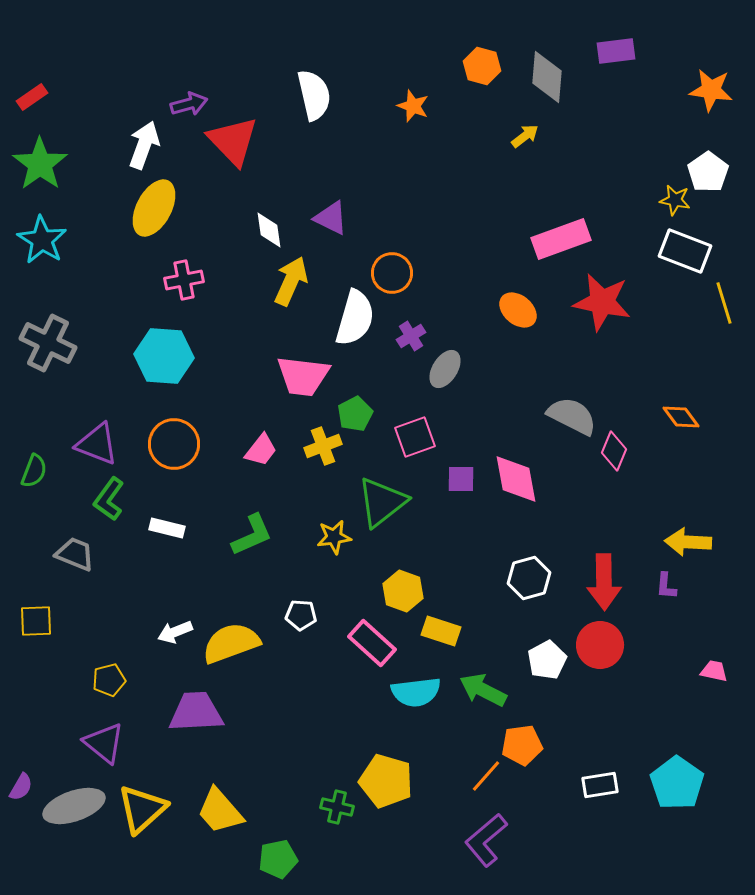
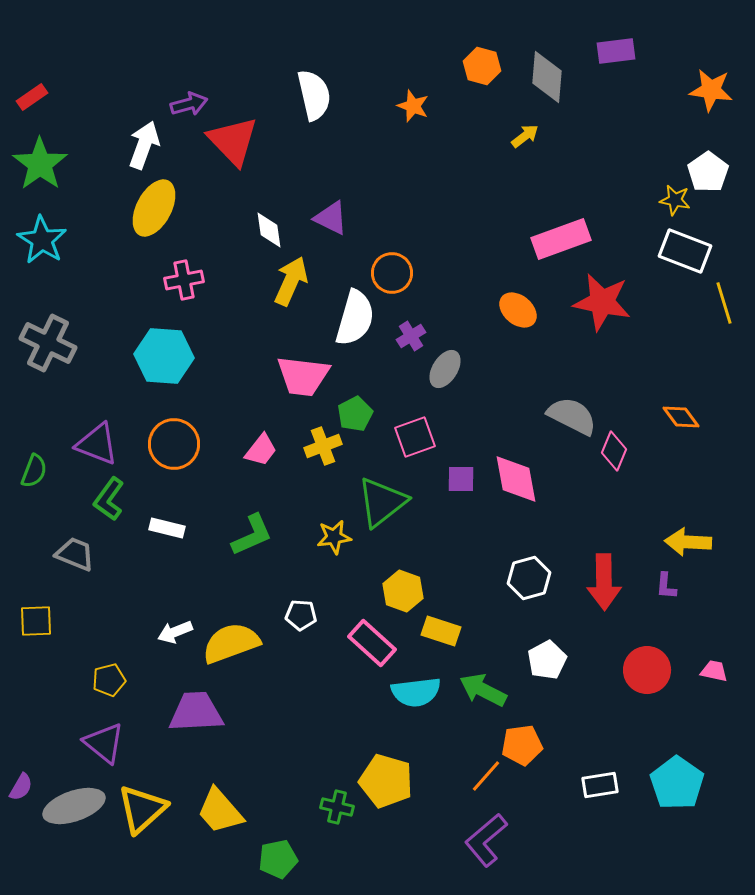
red circle at (600, 645): moved 47 px right, 25 px down
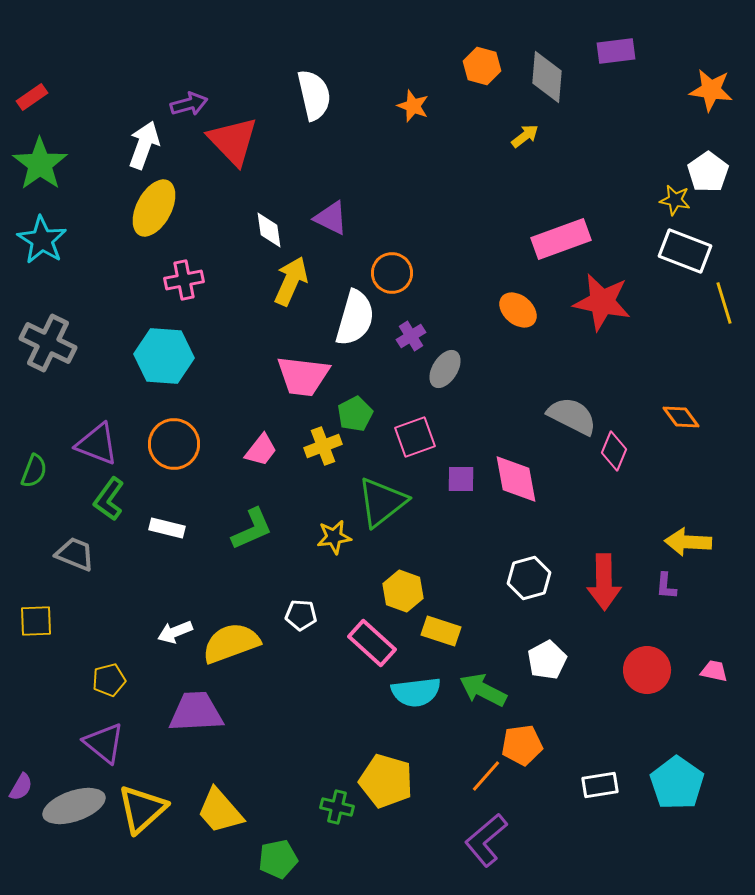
green L-shape at (252, 535): moved 6 px up
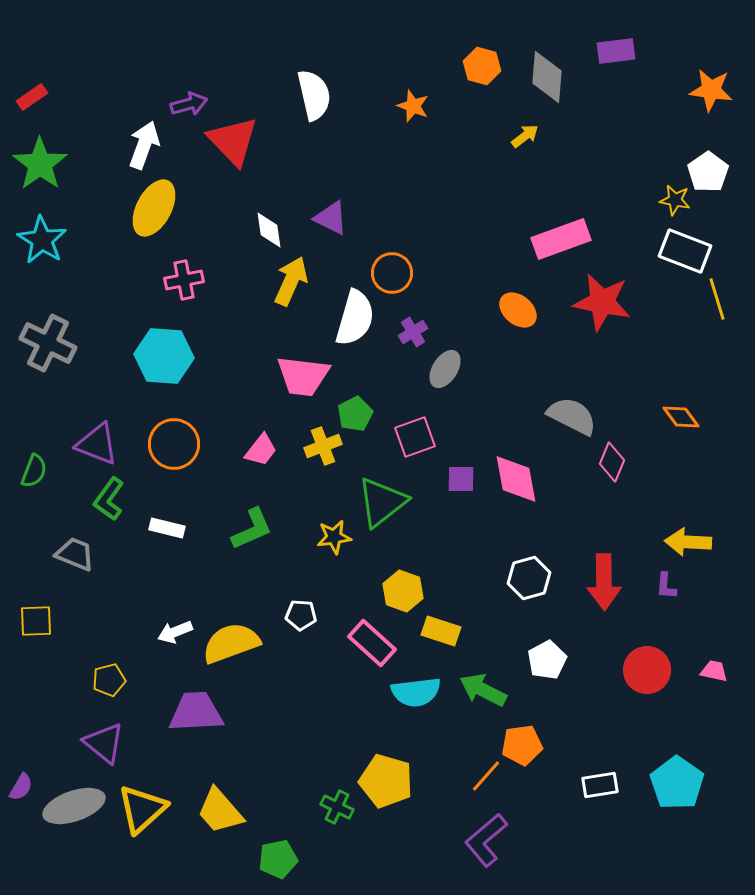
yellow line at (724, 303): moved 7 px left, 4 px up
purple cross at (411, 336): moved 2 px right, 4 px up
pink diamond at (614, 451): moved 2 px left, 11 px down
green cross at (337, 807): rotated 12 degrees clockwise
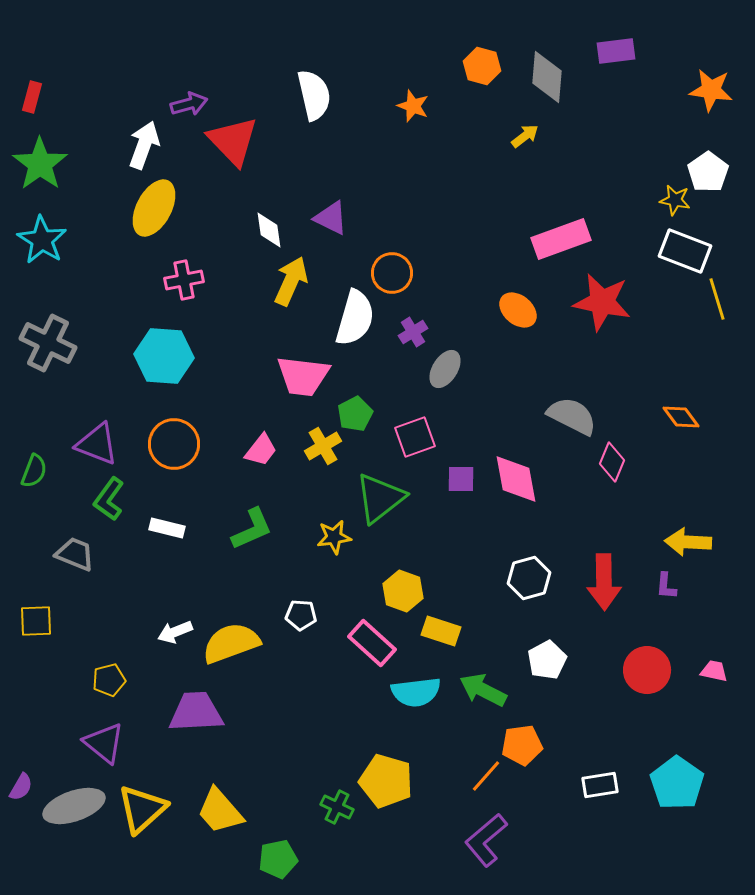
red rectangle at (32, 97): rotated 40 degrees counterclockwise
yellow cross at (323, 446): rotated 9 degrees counterclockwise
green triangle at (382, 502): moved 2 px left, 4 px up
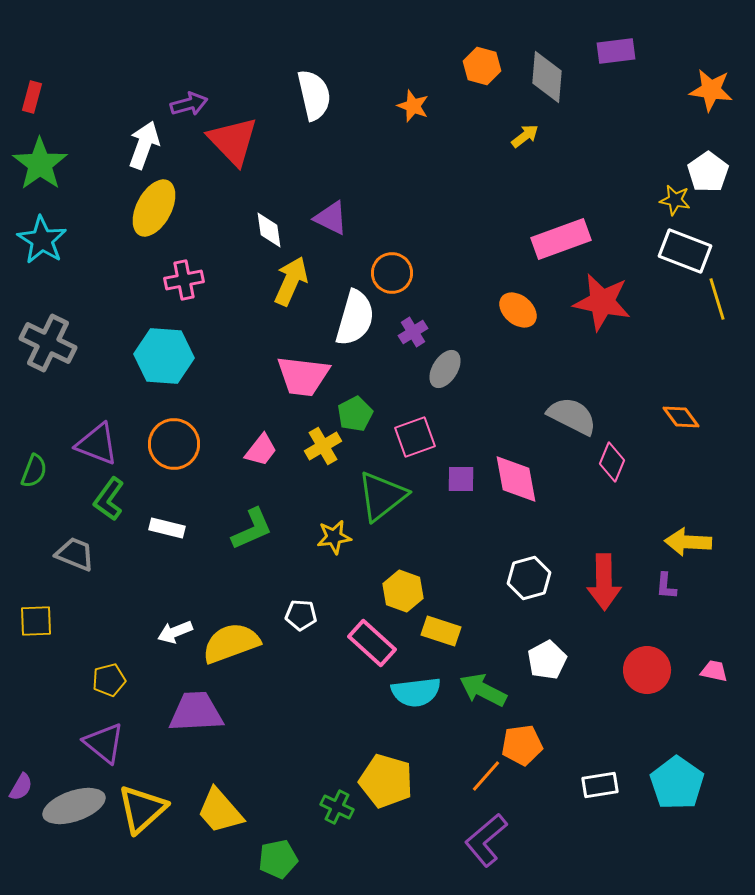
green triangle at (380, 498): moved 2 px right, 2 px up
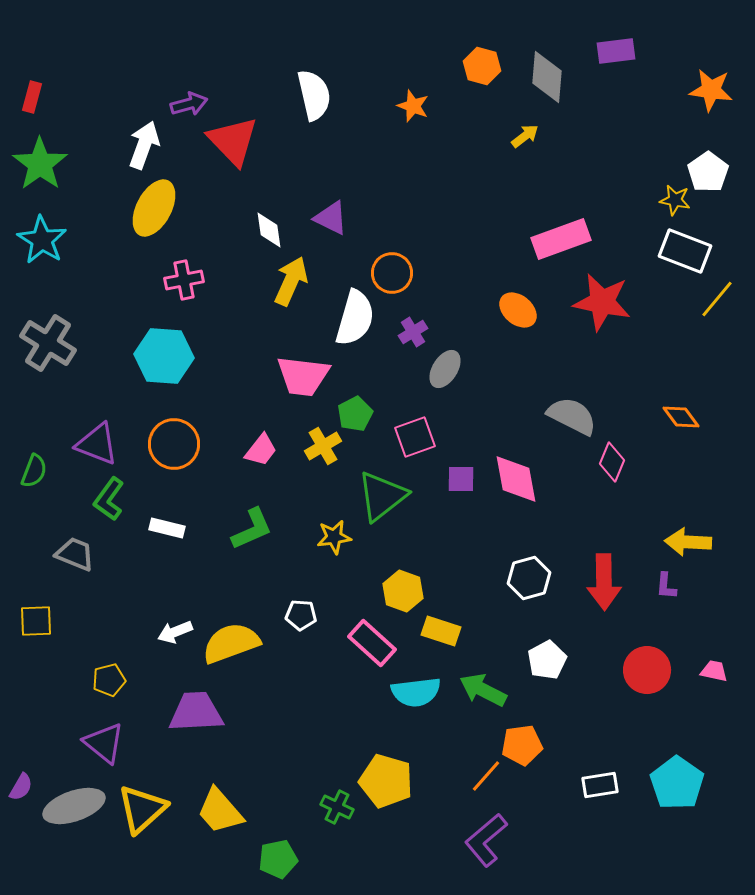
yellow line at (717, 299): rotated 57 degrees clockwise
gray cross at (48, 343): rotated 6 degrees clockwise
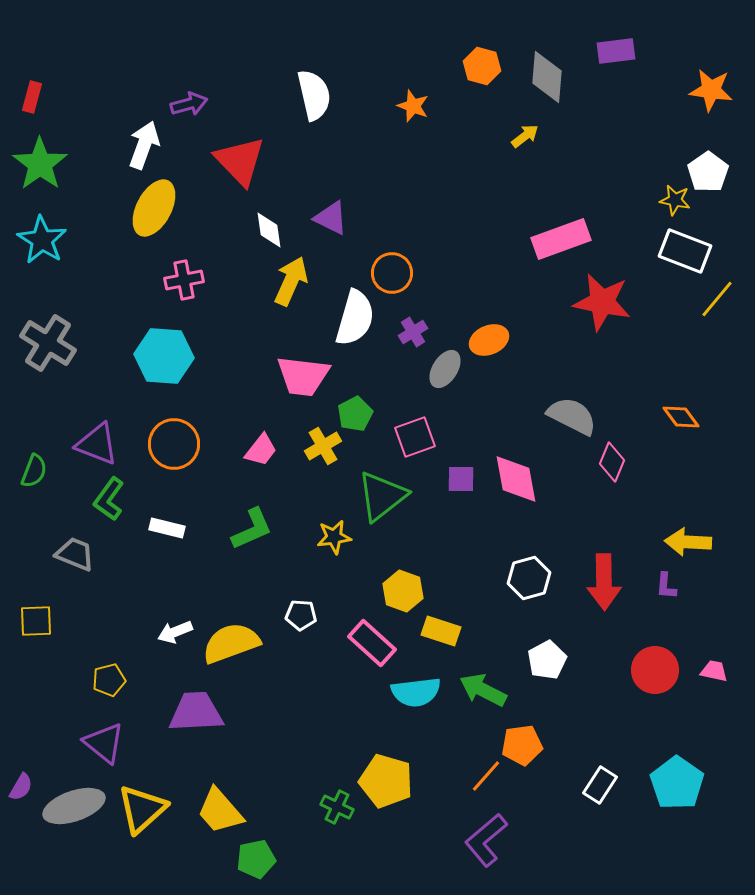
red triangle at (233, 141): moved 7 px right, 20 px down
orange ellipse at (518, 310): moved 29 px left, 30 px down; rotated 63 degrees counterclockwise
red circle at (647, 670): moved 8 px right
white rectangle at (600, 785): rotated 48 degrees counterclockwise
green pentagon at (278, 859): moved 22 px left
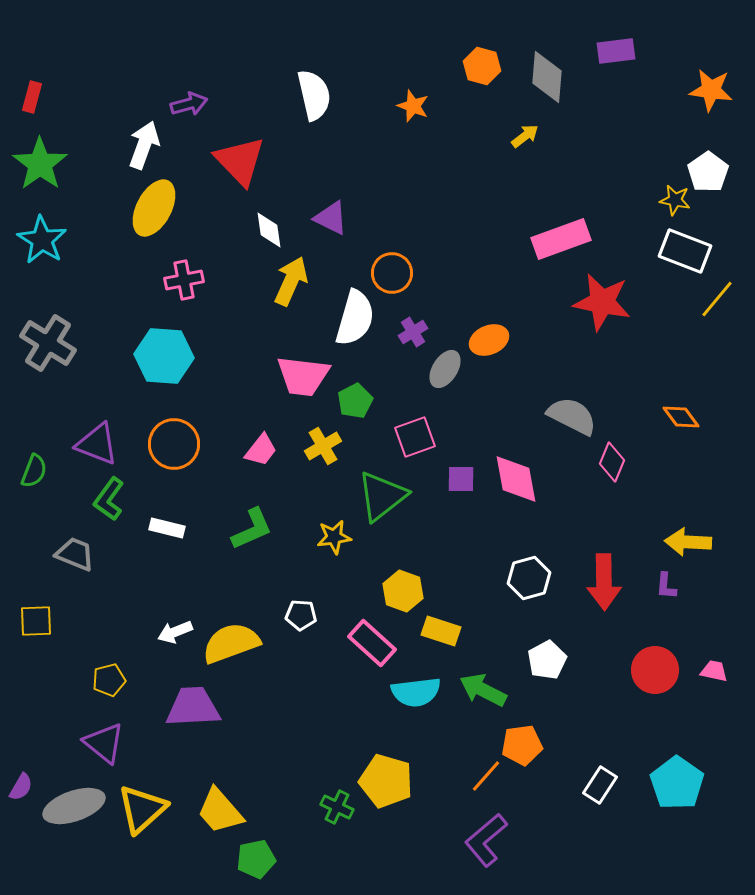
green pentagon at (355, 414): moved 13 px up
purple trapezoid at (196, 712): moved 3 px left, 5 px up
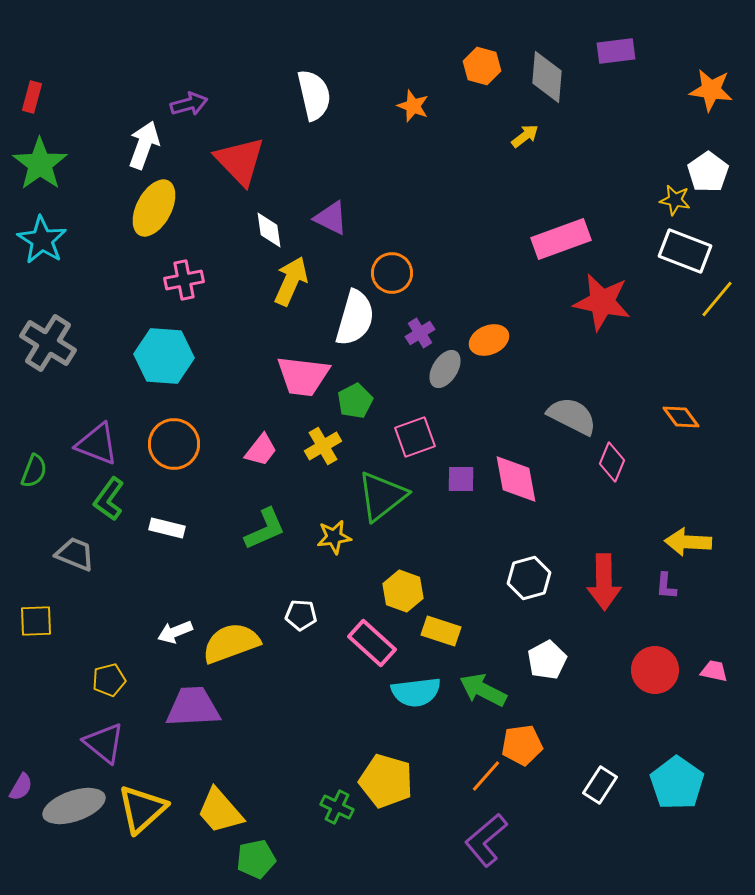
purple cross at (413, 332): moved 7 px right, 1 px down
green L-shape at (252, 529): moved 13 px right
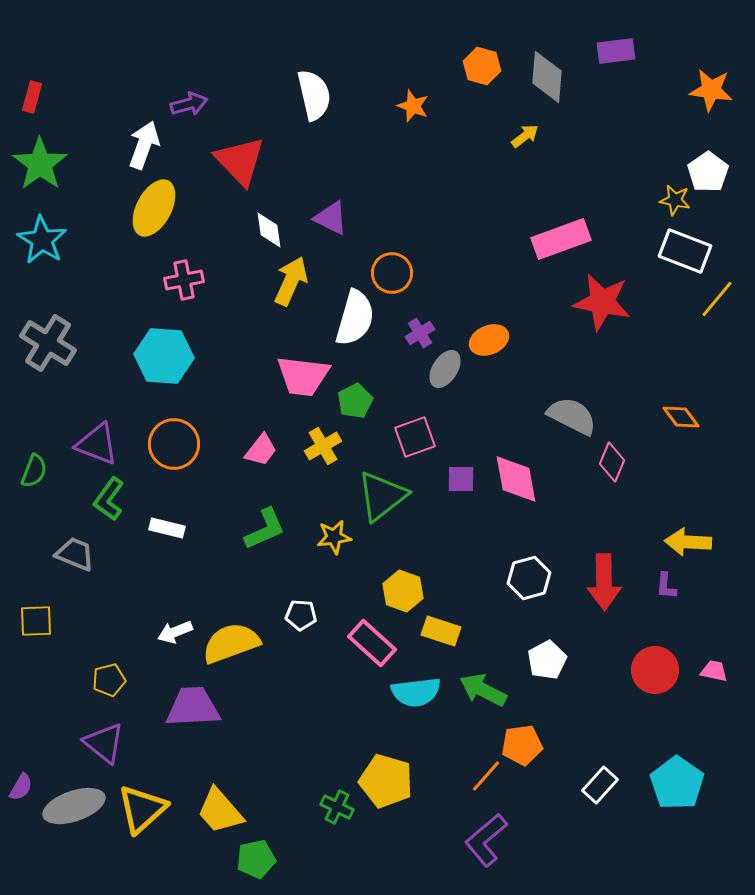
white rectangle at (600, 785): rotated 9 degrees clockwise
